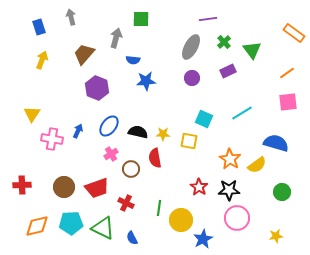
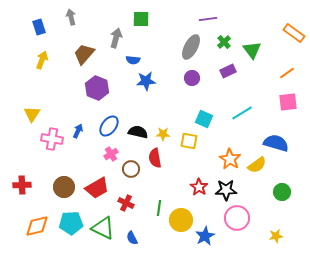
red trapezoid at (97, 188): rotated 10 degrees counterclockwise
black star at (229, 190): moved 3 px left
blue star at (203, 239): moved 2 px right, 3 px up
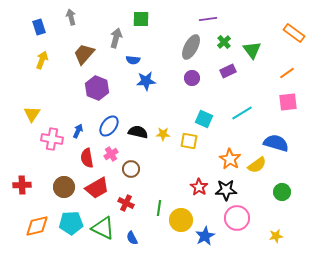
red semicircle at (155, 158): moved 68 px left
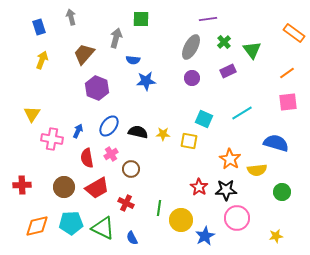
yellow semicircle at (257, 165): moved 5 px down; rotated 30 degrees clockwise
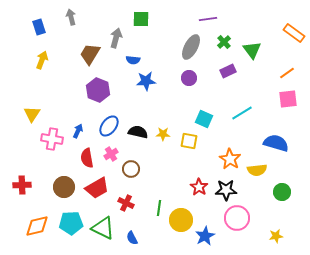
brown trapezoid at (84, 54): moved 6 px right; rotated 10 degrees counterclockwise
purple circle at (192, 78): moved 3 px left
purple hexagon at (97, 88): moved 1 px right, 2 px down
pink square at (288, 102): moved 3 px up
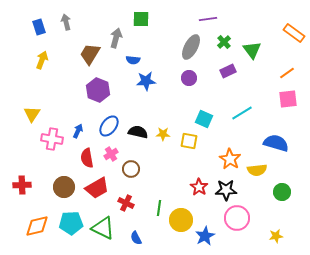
gray arrow at (71, 17): moved 5 px left, 5 px down
blue semicircle at (132, 238): moved 4 px right
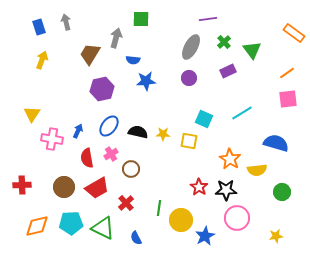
purple hexagon at (98, 90): moved 4 px right, 1 px up; rotated 25 degrees clockwise
red cross at (126, 203): rotated 21 degrees clockwise
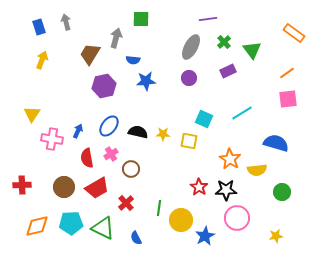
purple hexagon at (102, 89): moved 2 px right, 3 px up
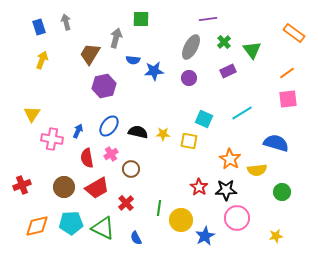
blue star at (146, 81): moved 8 px right, 10 px up
red cross at (22, 185): rotated 18 degrees counterclockwise
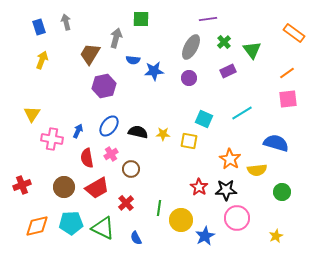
yellow star at (276, 236): rotated 16 degrees counterclockwise
